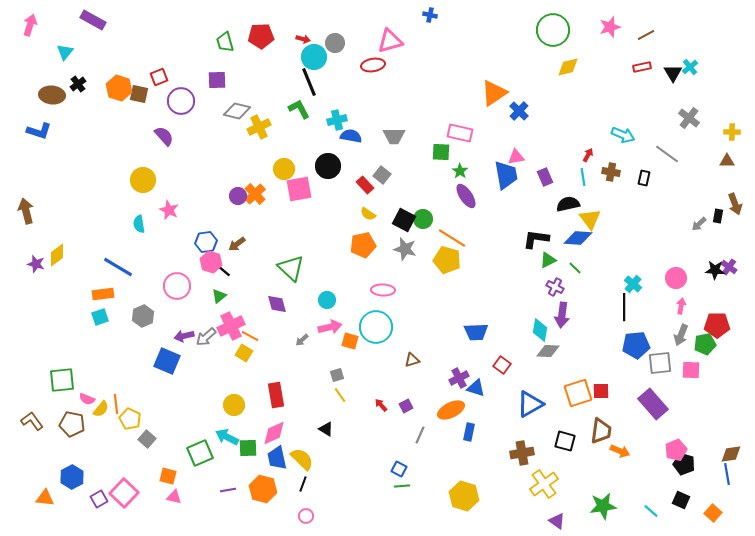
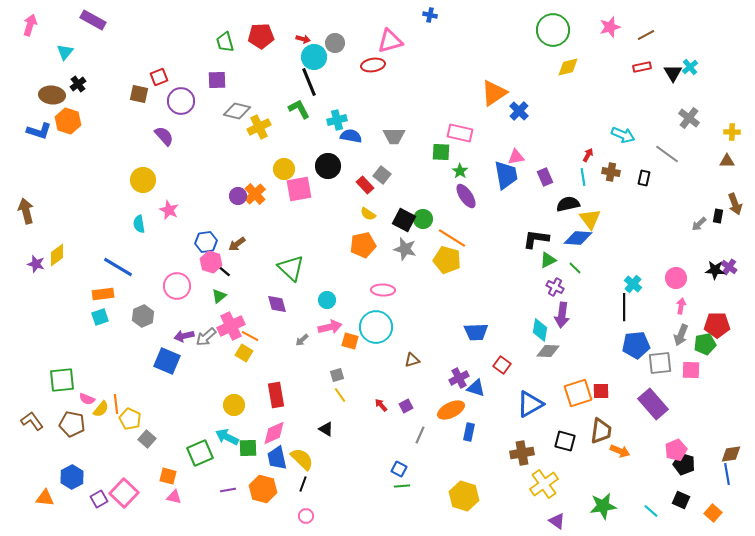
orange hexagon at (119, 88): moved 51 px left, 33 px down
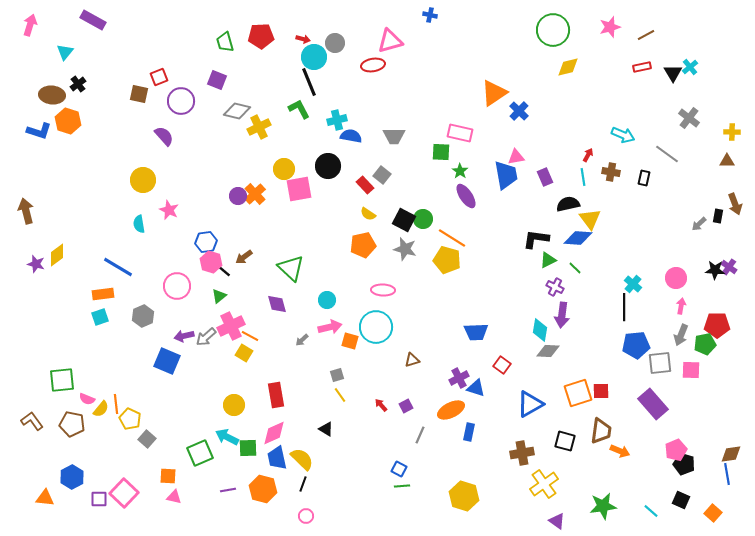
purple square at (217, 80): rotated 24 degrees clockwise
brown arrow at (237, 244): moved 7 px right, 13 px down
orange square at (168, 476): rotated 12 degrees counterclockwise
purple square at (99, 499): rotated 30 degrees clockwise
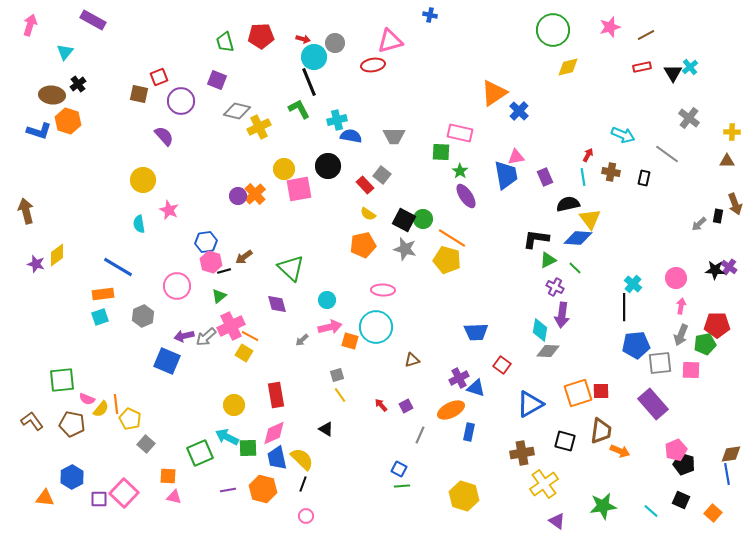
black line at (224, 271): rotated 56 degrees counterclockwise
gray square at (147, 439): moved 1 px left, 5 px down
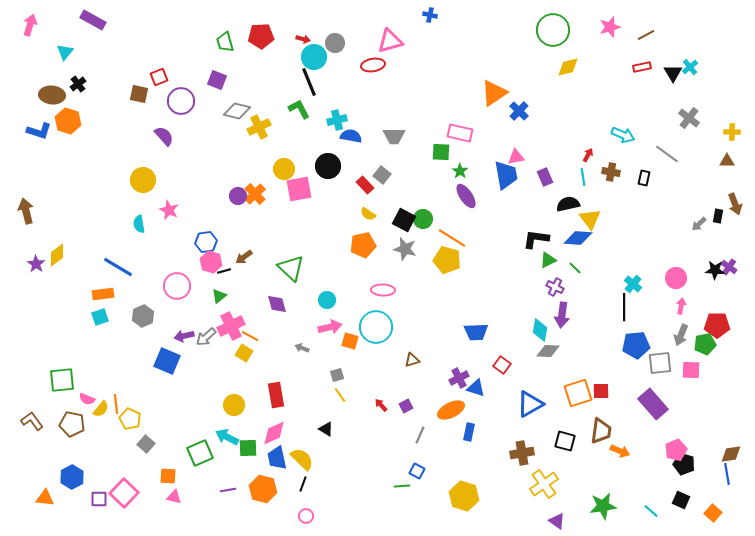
purple star at (36, 264): rotated 18 degrees clockwise
gray arrow at (302, 340): moved 8 px down; rotated 64 degrees clockwise
blue square at (399, 469): moved 18 px right, 2 px down
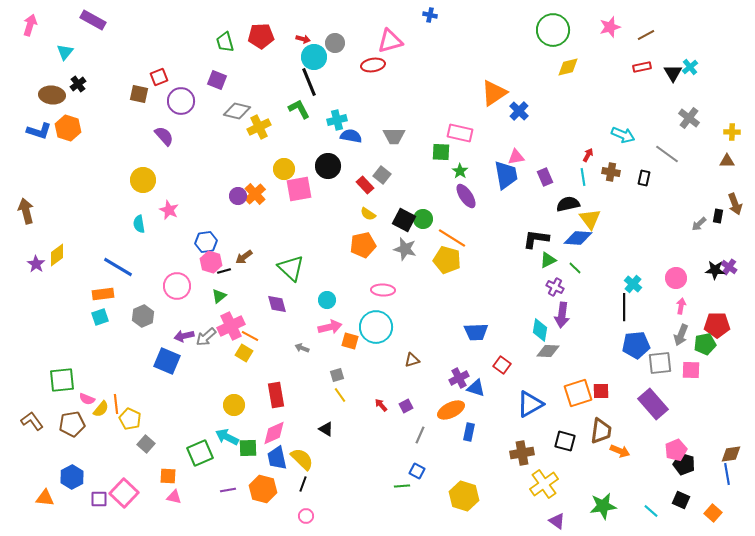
orange hexagon at (68, 121): moved 7 px down
brown pentagon at (72, 424): rotated 20 degrees counterclockwise
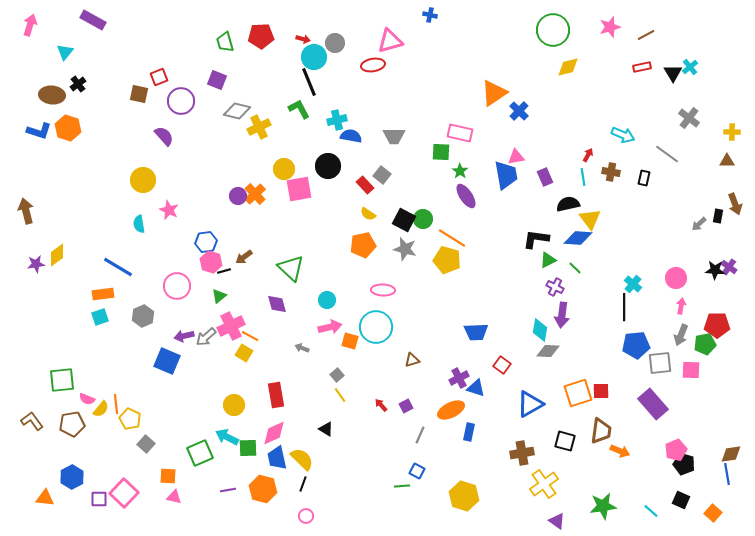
purple star at (36, 264): rotated 30 degrees clockwise
gray square at (337, 375): rotated 24 degrees counterclockwise
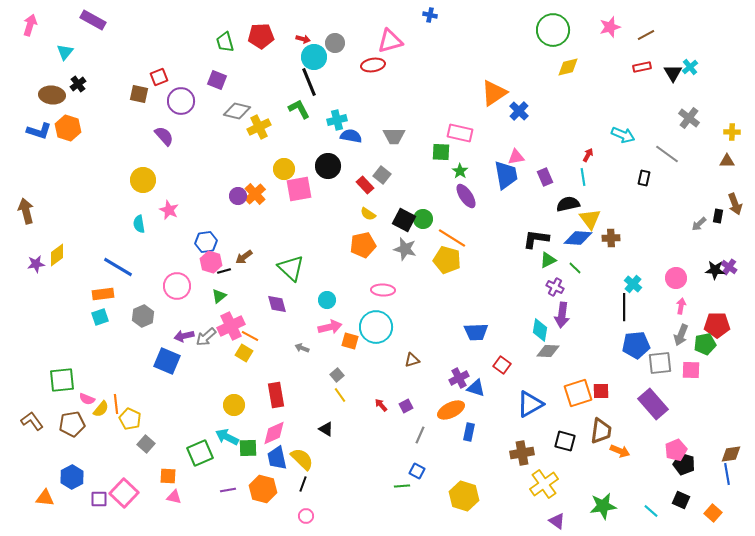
brown cross at (611, 172): moved 66 px down; rotated 12 degrees counterclockwise
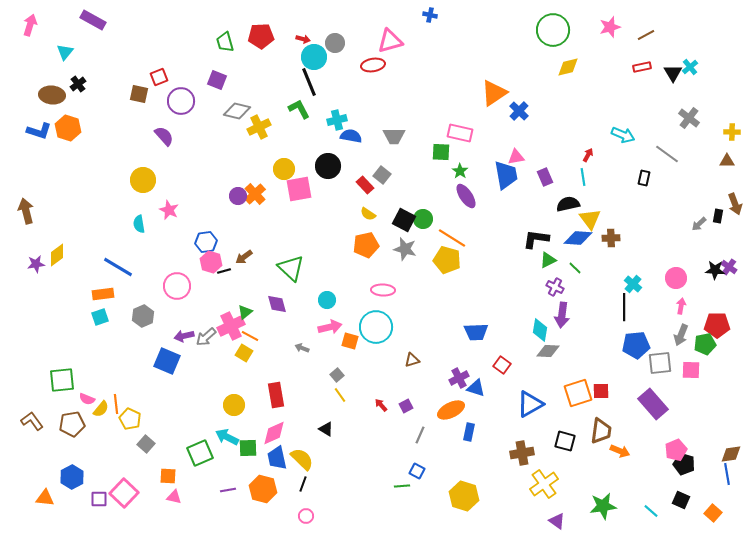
orange pentagon at (363, 245): moved 3 px right
green triangle at (219, 296): moved 26 px right, 16 px down
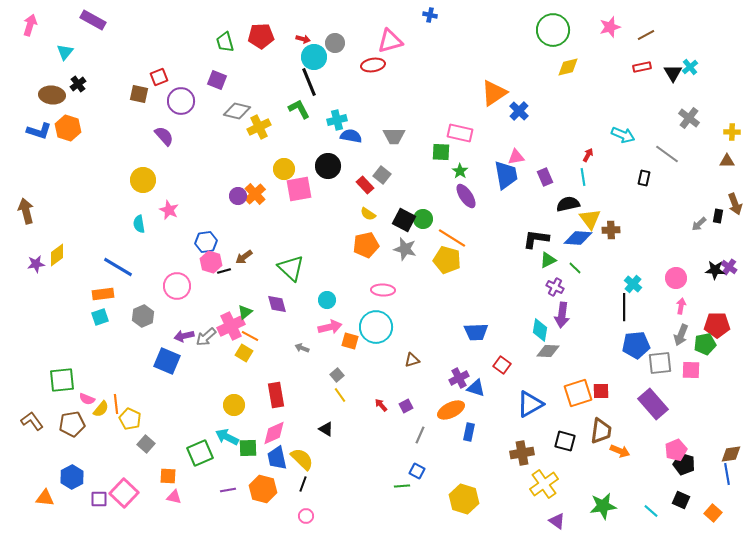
brown cross at (611, 238): moved 8 px up
yellow hexagon at (464, 496): moved 3 px down
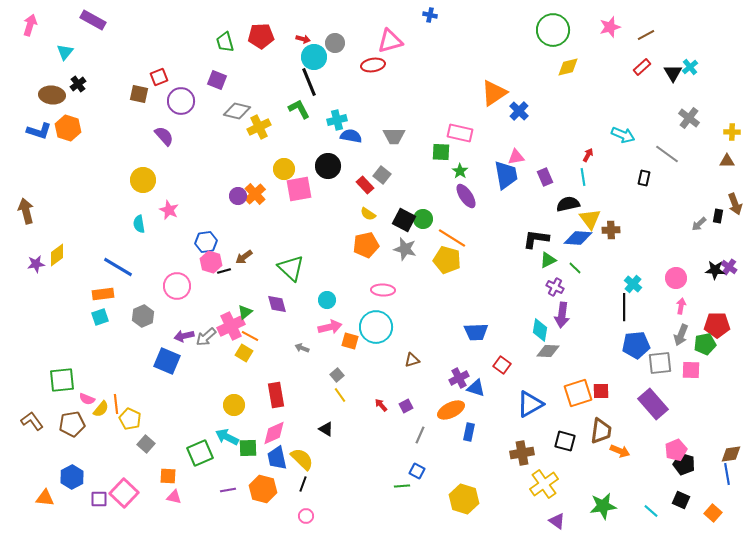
red rectangle at (642, 67): rotated 30 degrees counterclockwise
